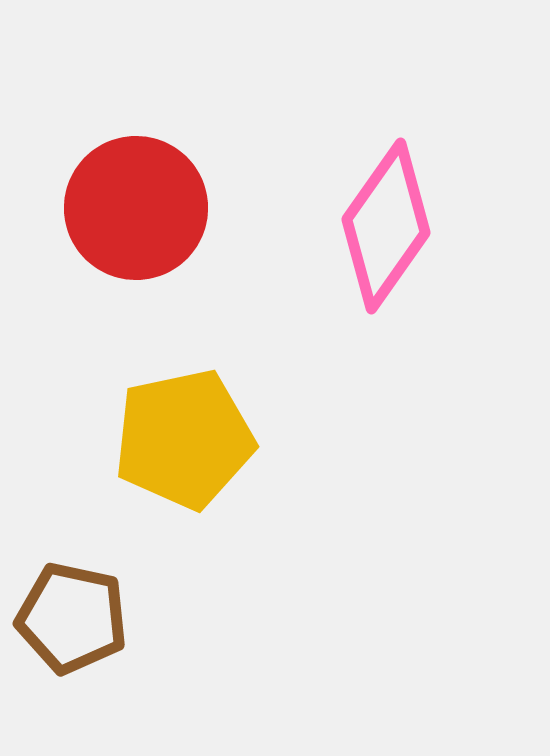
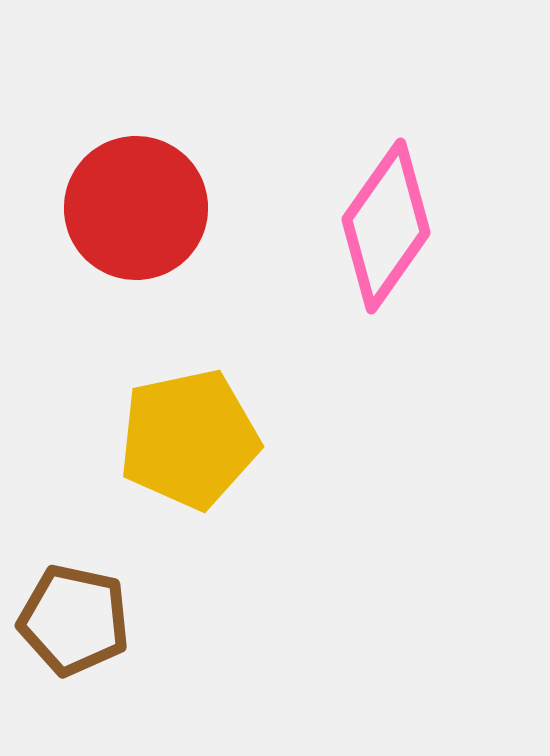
yellow pentagon: moved 5 px right
brown pentagon: moved 2 px right, 2 px down
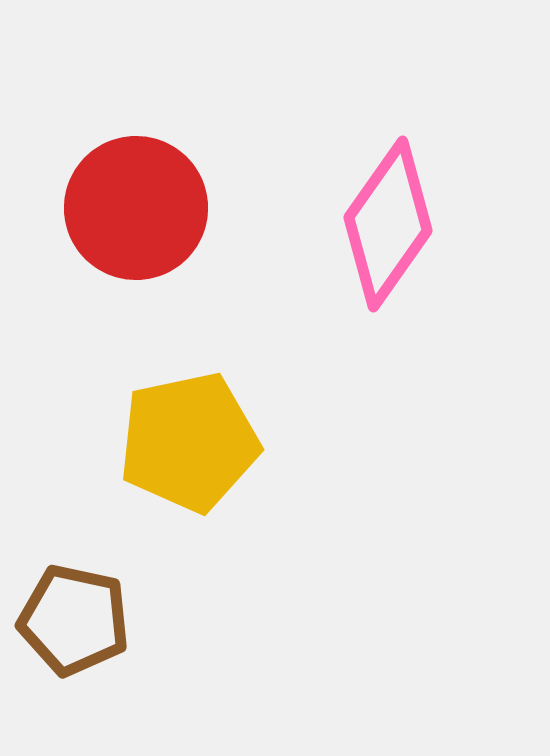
pink diamond: moved 2 px right, 2 px up
yellow pentagon: moved 3 px down
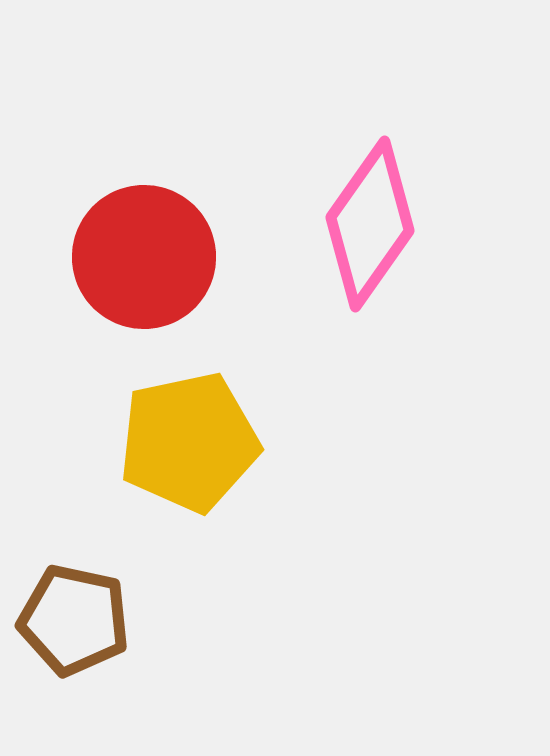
red circle: moved 8 px right, 49 px down
pink diamond: moved 18 px left
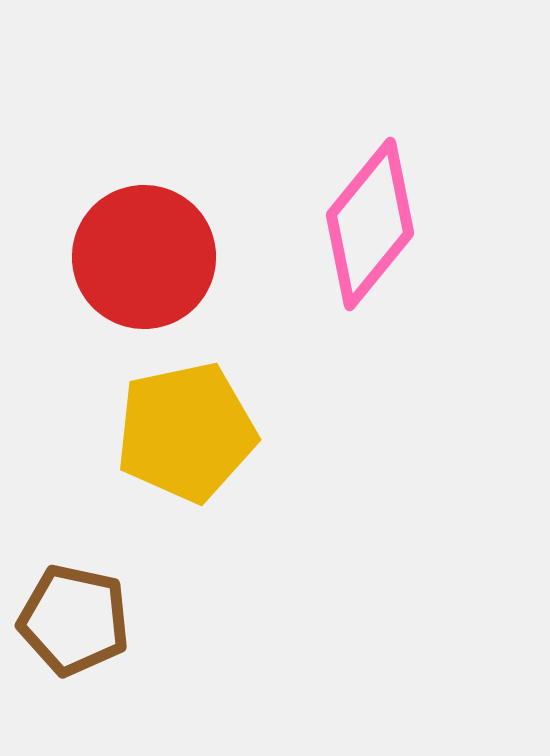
pink diamond: rotated 4 degrees clockwise
yellow pentagon: moved 3 px left, 10 px up
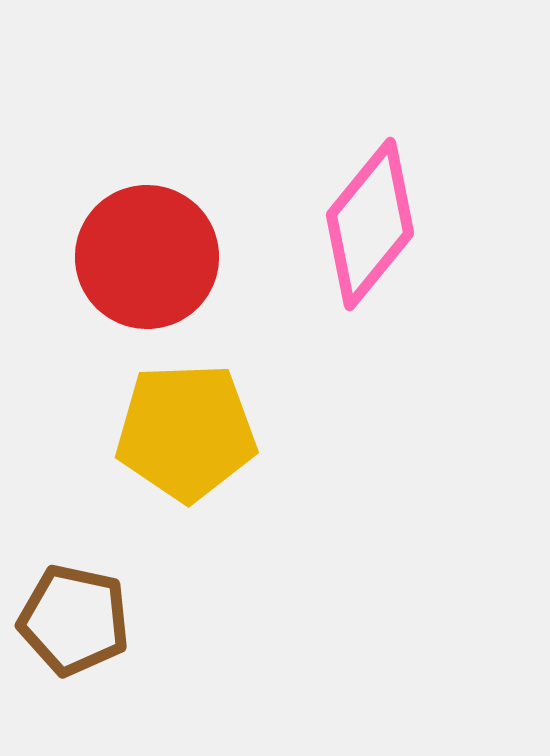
red circle: moved 3 px right
yellow pentagon: rotated 10 degrees clockwise
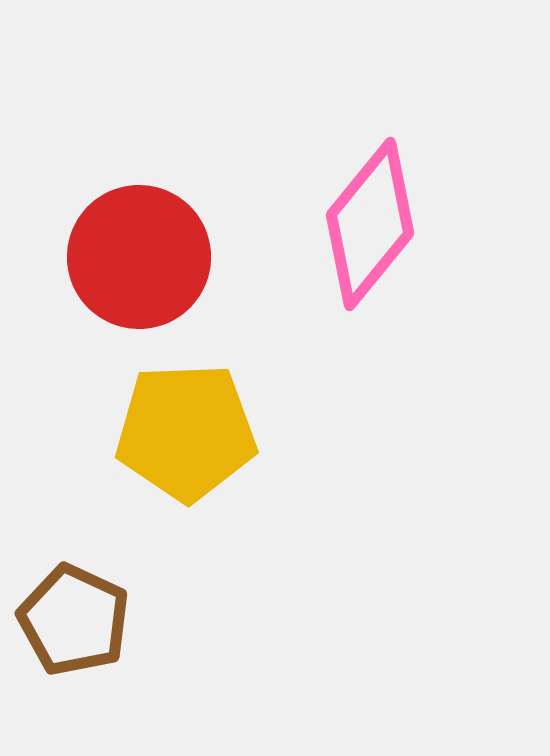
red circle: moved 8 px left
brown pentagon: rotated 13 degrees clockwise
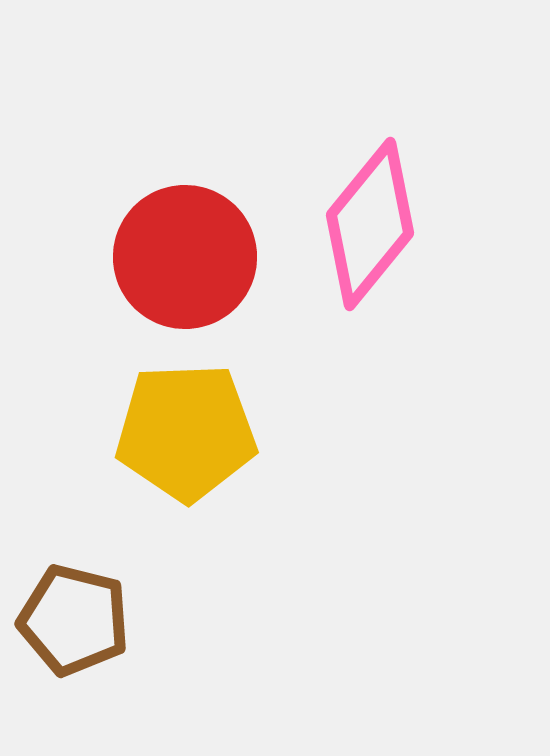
red circle: moved 46 px right
brown pentagon: rotated 11 degrees counterclockwise
